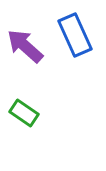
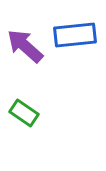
blue rectangle: rotated 72 degrees counterclockwise
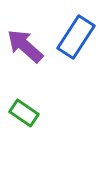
blue rectangle: moved 1 px right, 2 px down; rotated 51 degrees counterclockwise
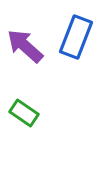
blue rectangle: rotated 12 degrees counterclockwise
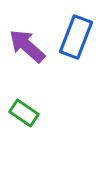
purple arrow: moved 2 px right
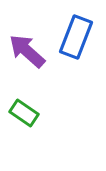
purple arrow: moved 5 px down
